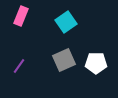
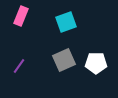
cyan square: rotated 15 degrees clockwise
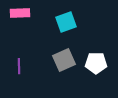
pink rectangle: moved 1 px left, 3 px up; rotated 66 degrees clockwise
purple line: rotated 35 degrees counterclockwise
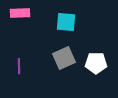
cyan square: rotated 25 degrees clockwise
gray square: moved 2 px up
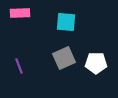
purple line: rotated 21 degrees counterclockwise
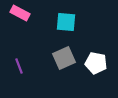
pink rectangle: rotated 30 degrees clockwise
white pentagon: rotated 10 degrees clockwise
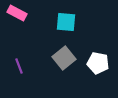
pink rectangle: moved 3 px left
gray square: rotated 15 degrees counterclockwise
white pentagon: moved 2 px right
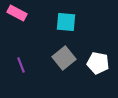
purple line: moved 2 px right, 1 px up
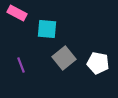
cyan square: moved 19 px left, 7 px down
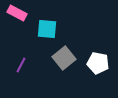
purple line: rotated 49 degrees clockwise
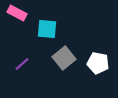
purple line: moved 1 px right, 1 px up; rotated 21 degrees clockwise
